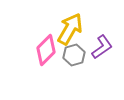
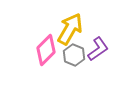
purple L-shape: moved 4 px left, 2 px down
gray hexagon: rotated 20 degrees counterclockwise
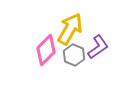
purple L-shape: moved 2 px up
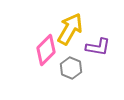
purple L-shape: rotated 45 degrees clockwise
gray hexagon: moved 3 px left, 13 px down
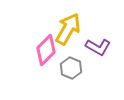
yellow arrow: moved 2 px left
purple L-shape: rotated 20 degrees clockwise
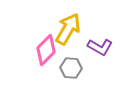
purple L-shape: moved 2 px right
gray hexagon: rotated 20 degrees counterclockwise
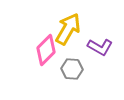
gray hexagon: moved 1 px right, 1 px down
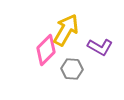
yellow arrow: moved 2 px left, 1 px down
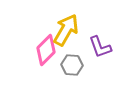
purple L-shape: rotated 40 degrees clockwise
gray hexagon: moved 4 px up
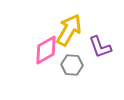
yellow arrow: moved 3 px right
pink diamond: rotated 16 degrees clockwise
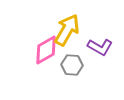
yellow arrow: moved 2 px left
purple L-shape: rotated 40 degrees counterclockwise
